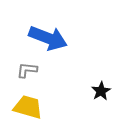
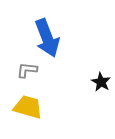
blue arrow: moved 1 px left; rotated 48 degrees clockwise
black star: moved 9 px up; rotated 12 degrees counterclockwise
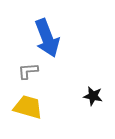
gray L-shape: moved 1 px right, 1 px down; rotated 10 degrees counterclockwise
black star: moved 8 px left, 14 px down; rotated 18 degrees counterclockwise
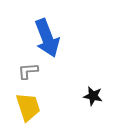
yellow trapezoid: rotated 56 degrees clockwise
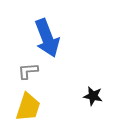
yellow trapezoid: rotated 36 degrees clockwise
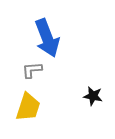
gray L-shape: moved 4 px right, 1 px up
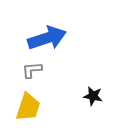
blue arrow: rotated 87 degrees counterclockwise
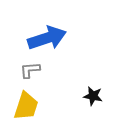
gray L-shape: moved 2 px left
yellow trapezoid: moved 2 px left, 1 px up
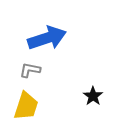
gray L-shape: rotated 15 degrees clockwise
black star: rotated 24 degrees clockwise
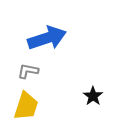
gray L-shape: moved 2 px left, 1 px down
